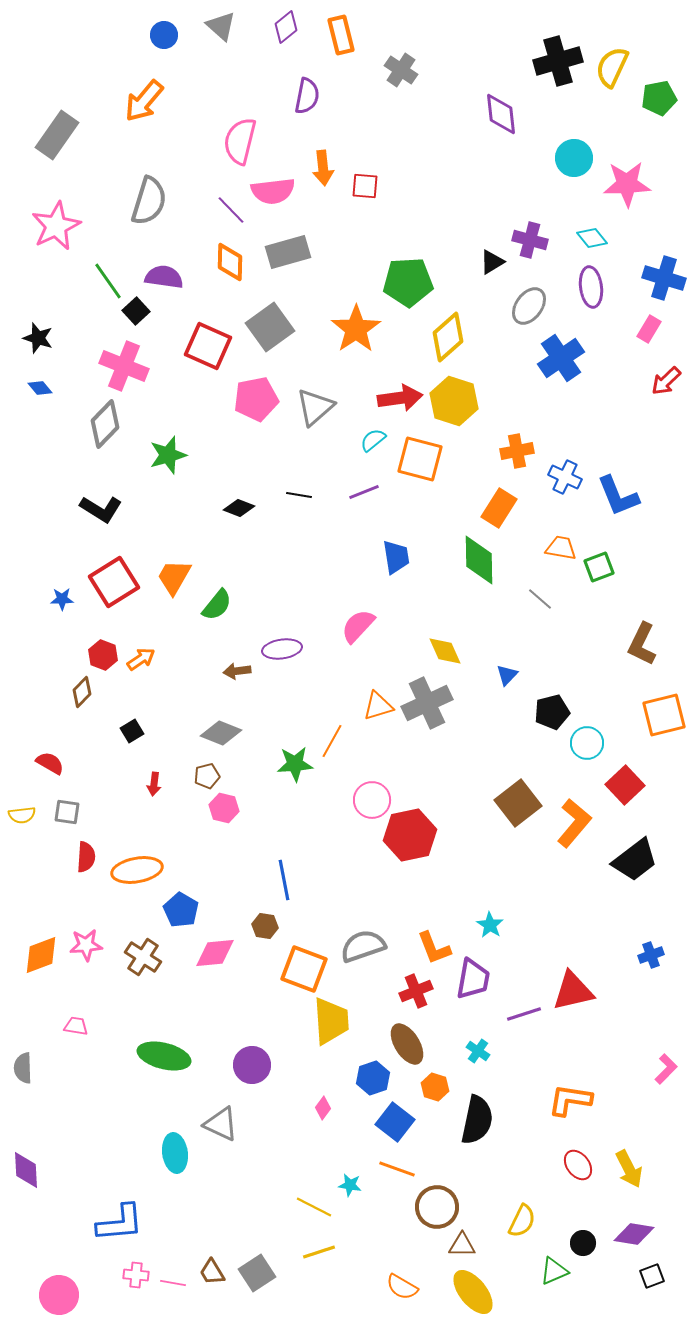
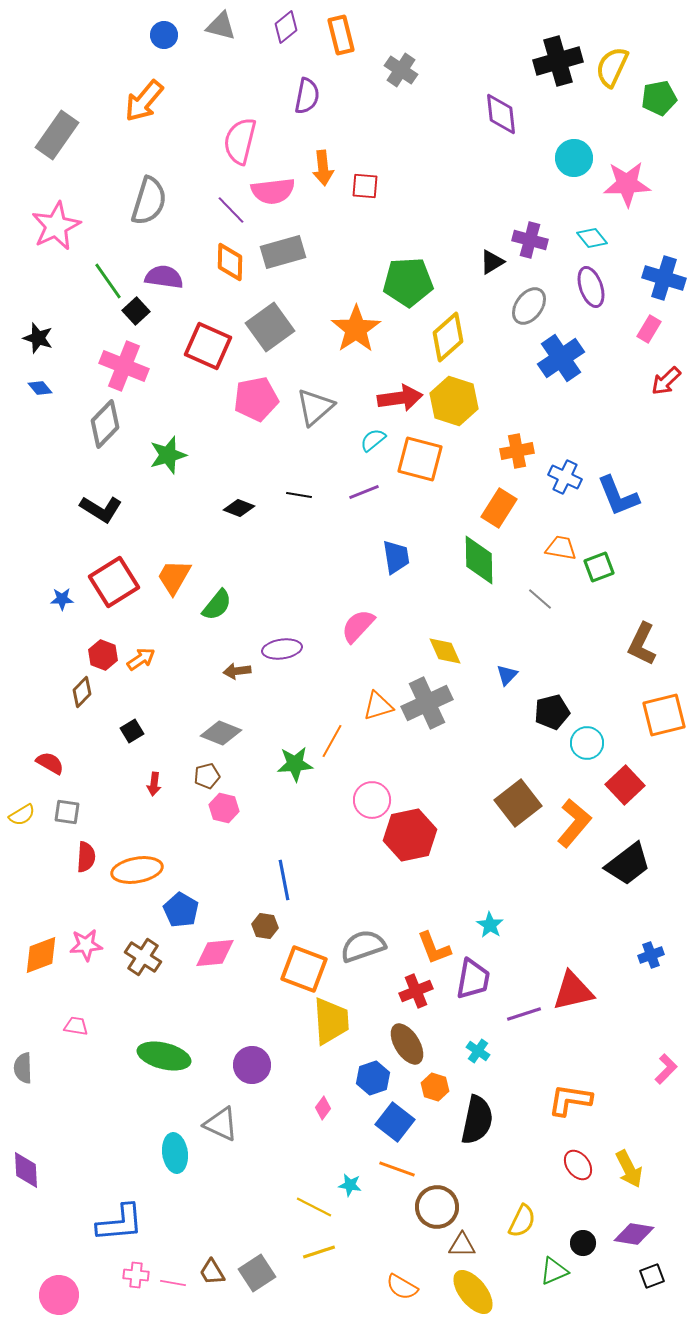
gray triangle at (221, 26): rotated 28 degrees counterclockwise
gray rectangle at (288, 252): moved 5 px left
purple ellipse at (591, 287): rotated 12 degrees counterclockwise
yellow semicircle at (22, 815): rotated 24 degrees counterclockwise
black trapezoid at (635, 860): moved 7 px left, 4 px down
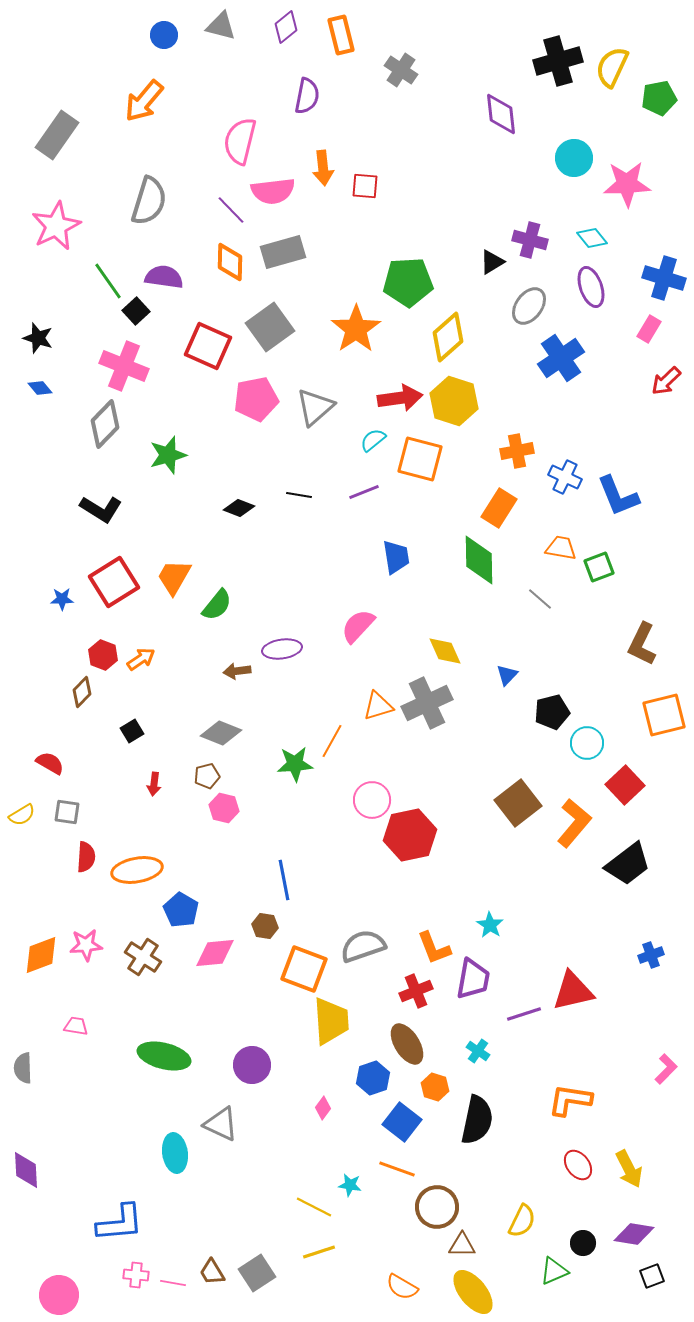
blue square at (395, 1122): moved 7 px right
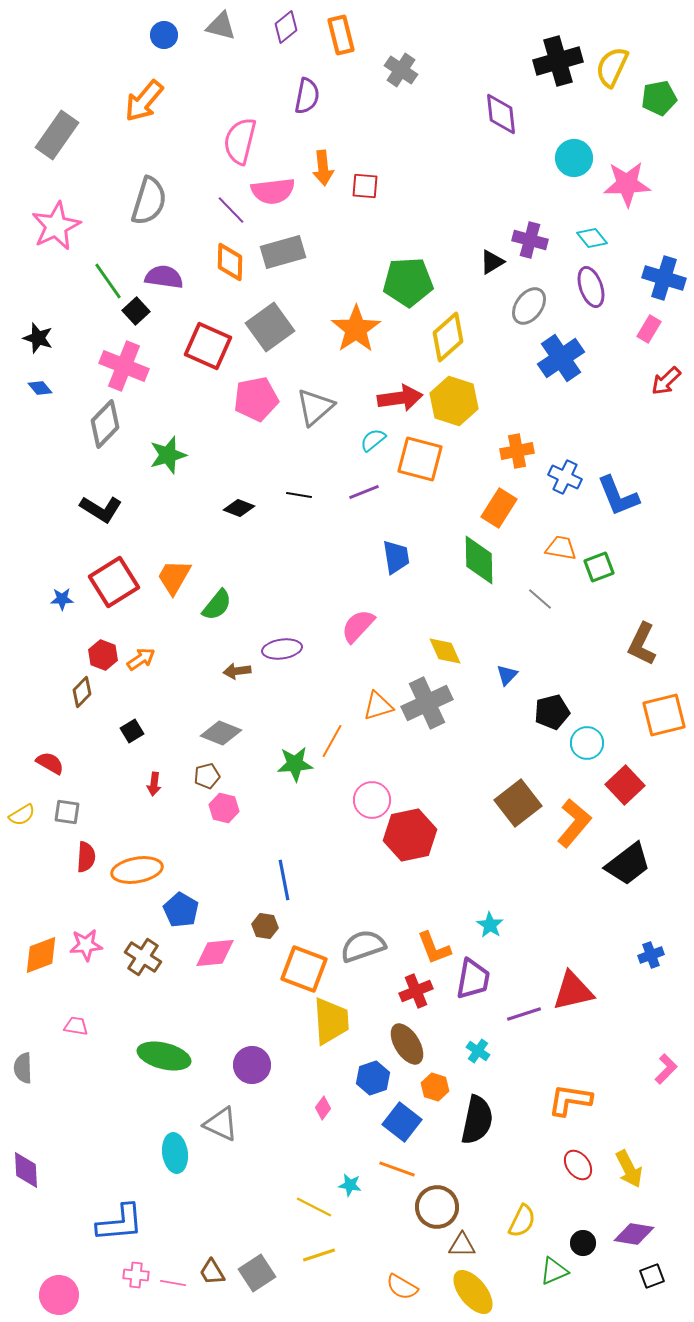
yellow line at (319, 1252): moved 3 px down
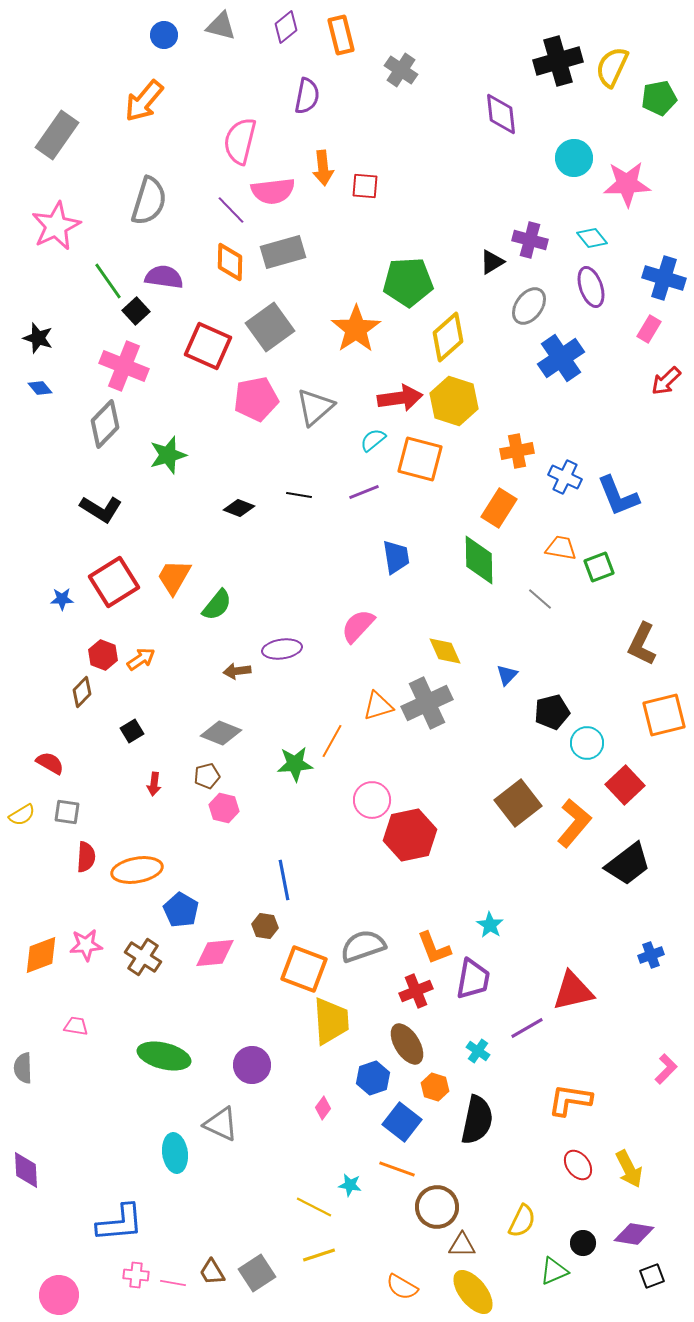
purple line at (524, 1014): moved 3 px right, 14 px down; rotated 12 degrees counterclockwise
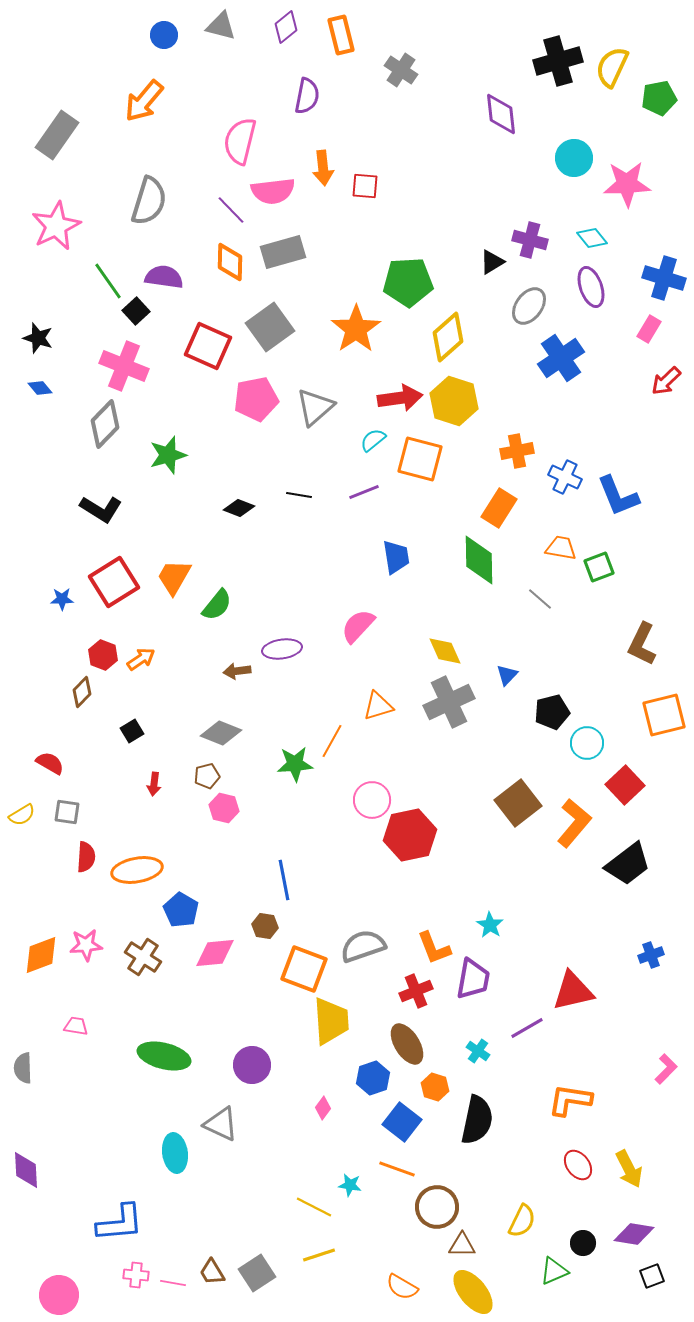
gray cross at (427, 703): moved 22 px right, 1 px up
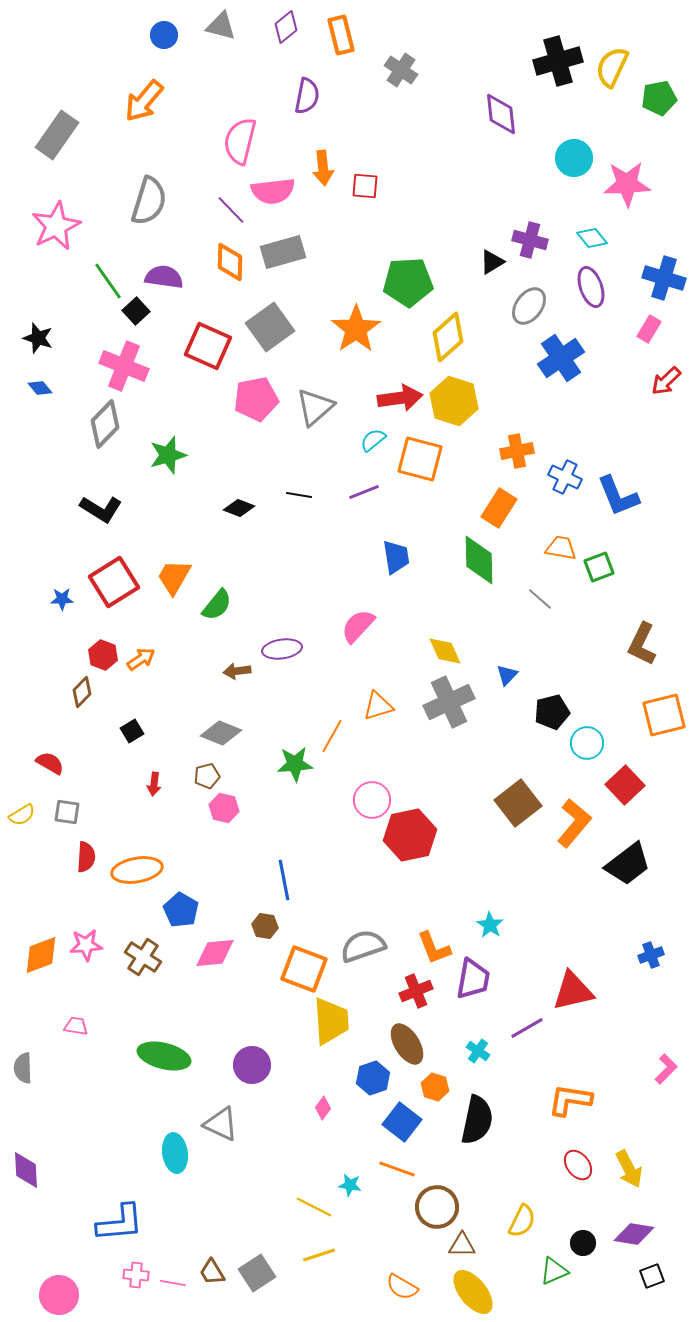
orange line at (332, 741): moved 5 px up
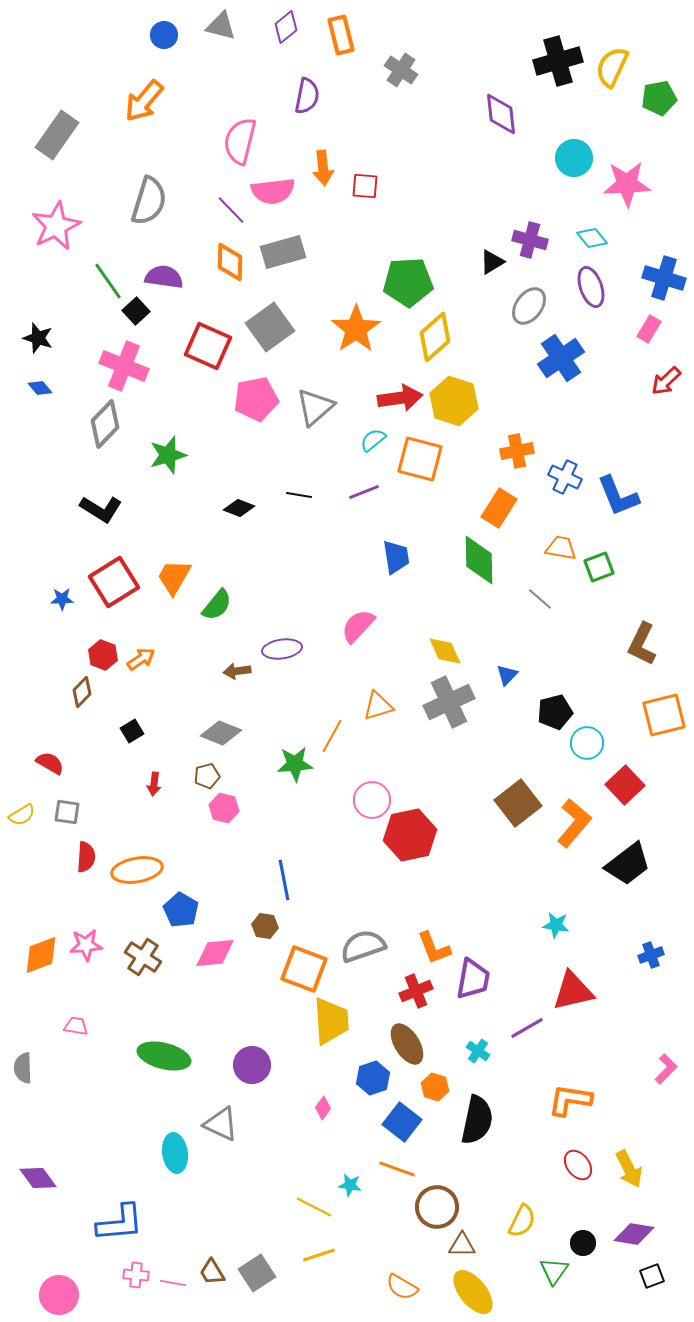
yellow diamond at (448, 337): moved 13 px left
black pentagon at (552, 712): moved 3 px right
cyan star at (490, 925): moved 66 px right; rotated 24 degrees counterclockwise
purple diamond at (26, 1170): moved 12 px right, 8 px down; rotated 33 degrees counterclockwise
green triangle at (554, 1271): rotated 32 degrees counterclockwise
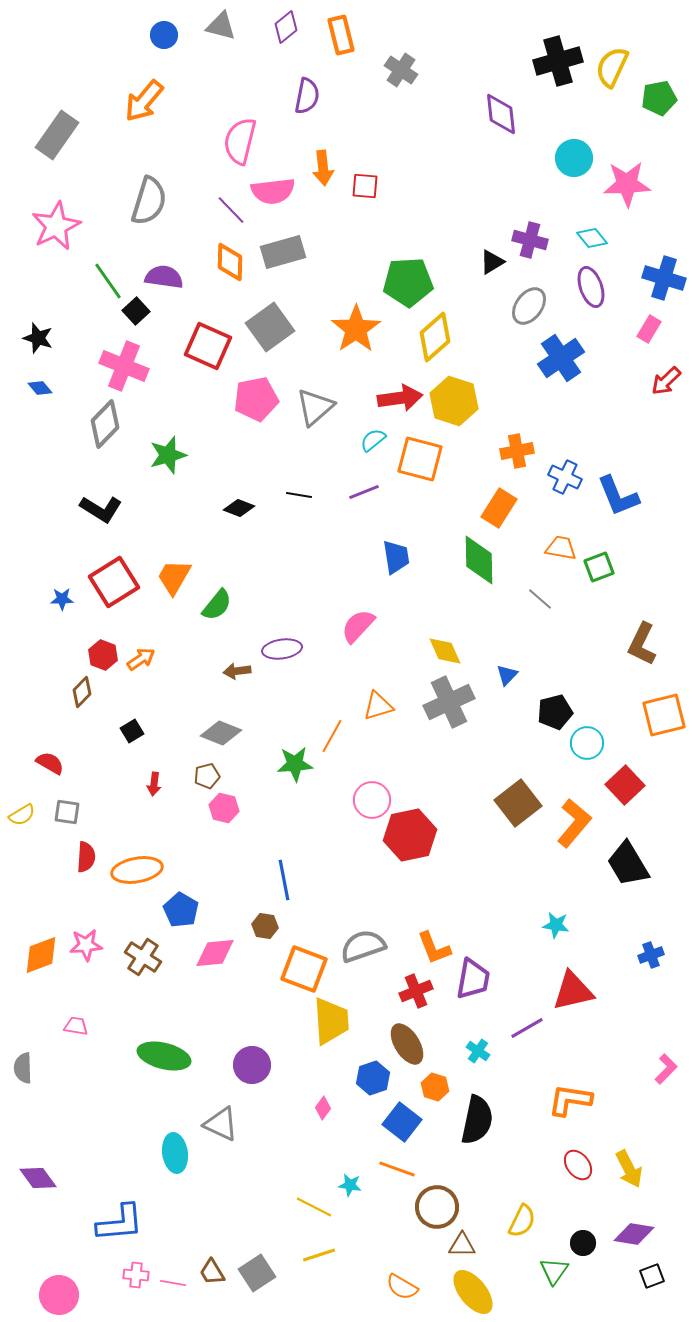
black trapezoid at (628, 864): rotated 96 degrees clockwise
